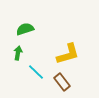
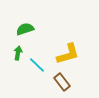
cyan line: moved 1 px right, 7 px up
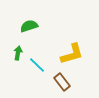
green semicircle: moved 4 px right, 3 px up
yellow L-shape: moved 4 px right
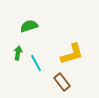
cyan line: moved 1 px left, 2 px up; rotated 18 degrees clockwise
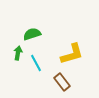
green semicircle: moved 3 px right, 8 px down
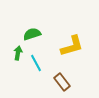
yellow L-shape: moved 8 px up
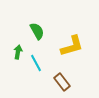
green semicircle: moved 5 px right, 3 px up; rotated 78 degrees clockwise
green arrow: moved 1 px up
